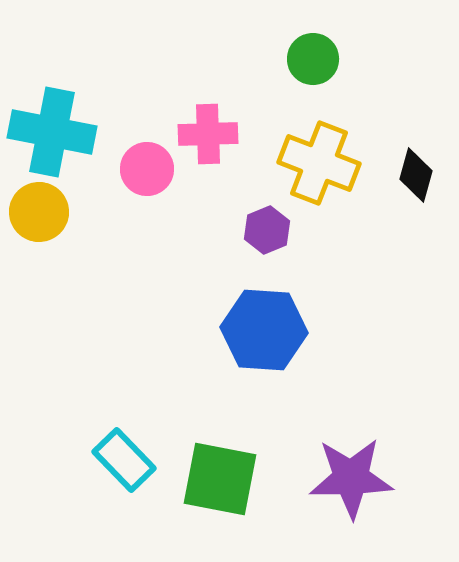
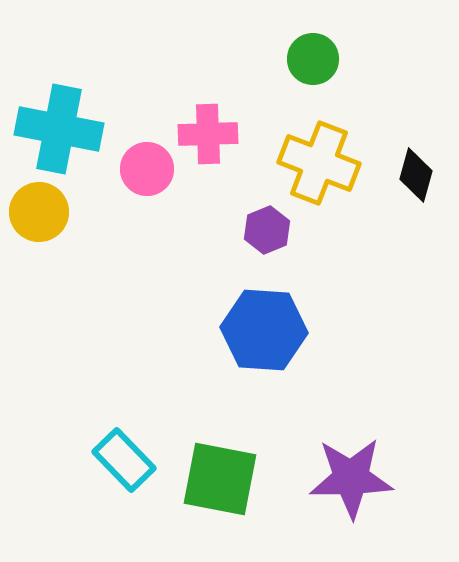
cyan cross: moved 7 px right, 3 px up
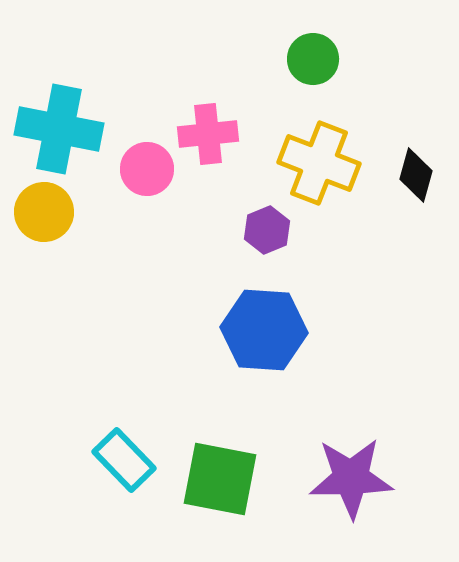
pink cross: rotated 4 degrees counterclockwise
yellow circle: moved 5 px right
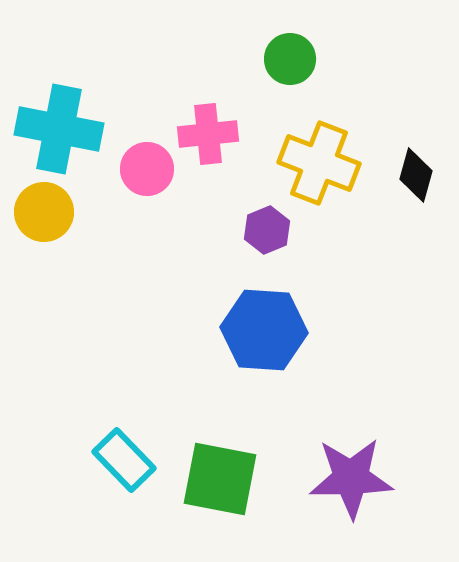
green circle: moved 23 px left
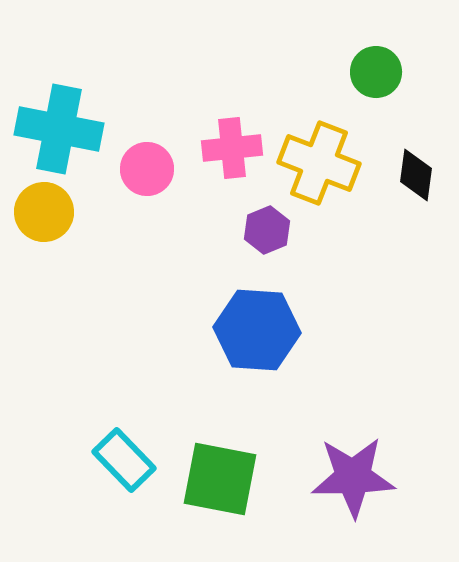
green circle: moved 86 px right, 13 px down
pink cross: moved 24 px right, 14 px down
black diamond: rotated 8 degrees counterclockwise
blue hexagon: moved 7 px left
purple star: moved 2 px right, 1 px up
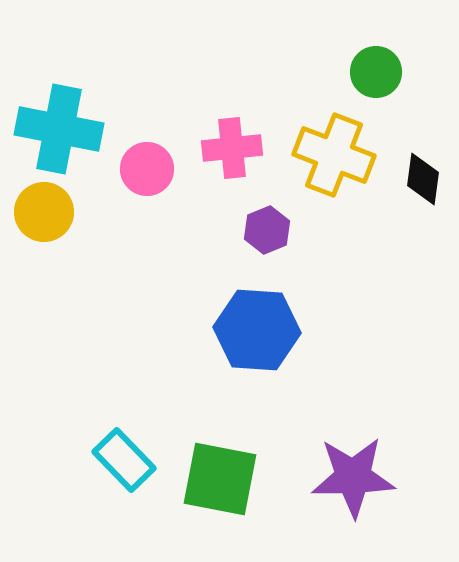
yellow cross: moved 15 px right, 8 px up
black diamond: moved 7 px right, 4 px down
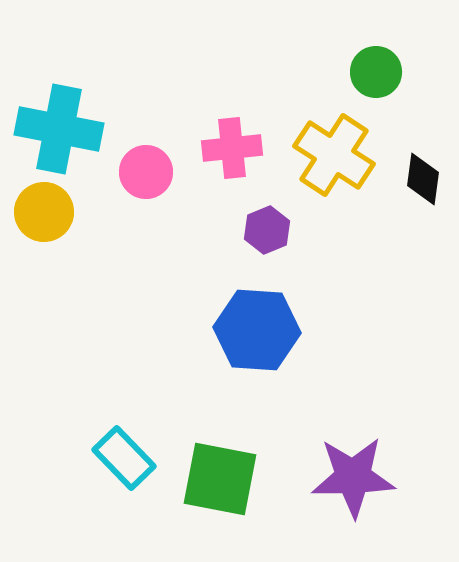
yellow cross: rotated 12 degrees clockwise
pink circle: moved 1 px left, 3 px down
cyan rectangle: moved 2 px up
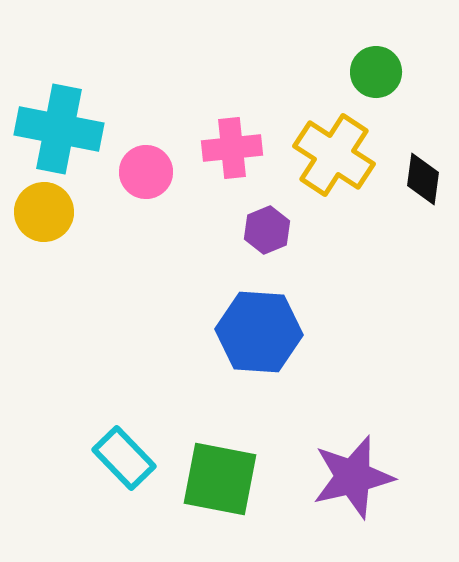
blue hexagon: moved 2 px right, 2 px down
purple star: rotated 12 degrees counterclockwise
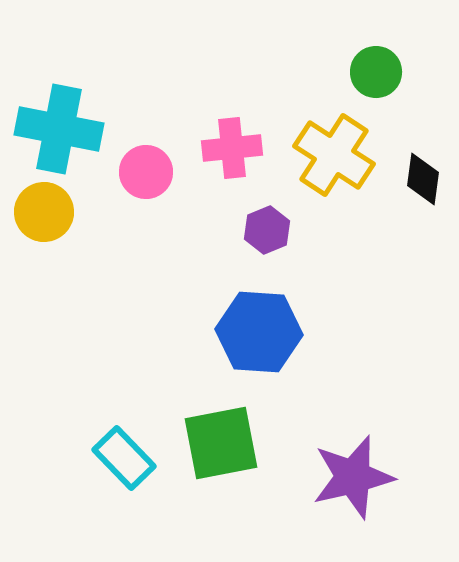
green square: moved 1 px right, 36 px up; rotated 22 degrees counterclockwise
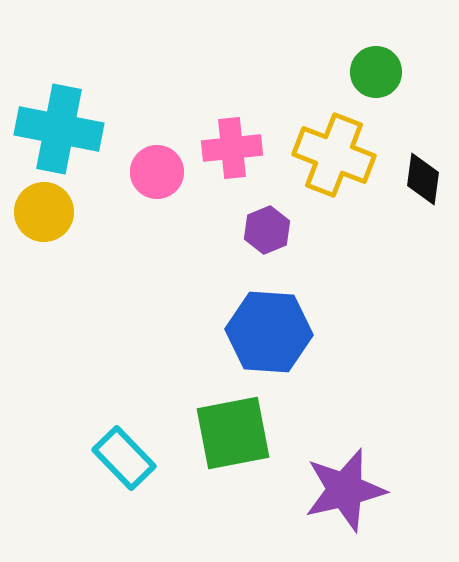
yellow cross: rotated 12 degrees counterclockwise
pink circle: moved 11 px right
blue hexagon: moved 10 px right
green square: moved 12 px right, 10 px up
purple star: moved 8 px left, 13 px down
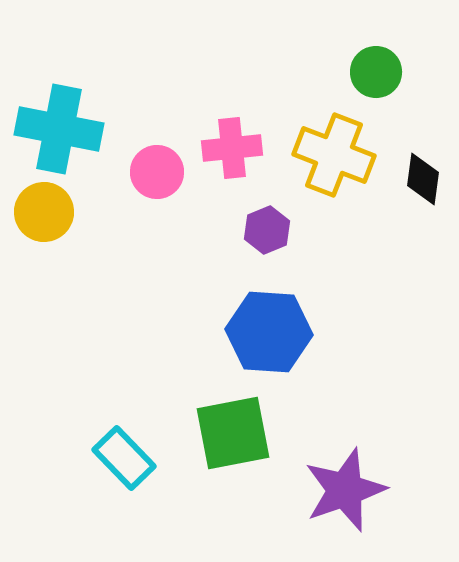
purple star: rotated 6 degrees counterclockwise
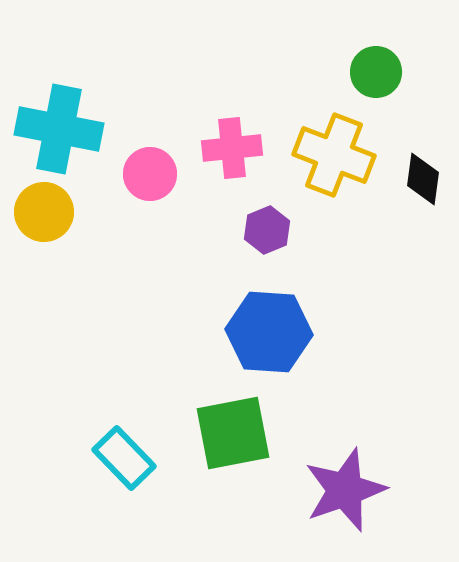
pink circle: moved 7 px left, 2 px down
